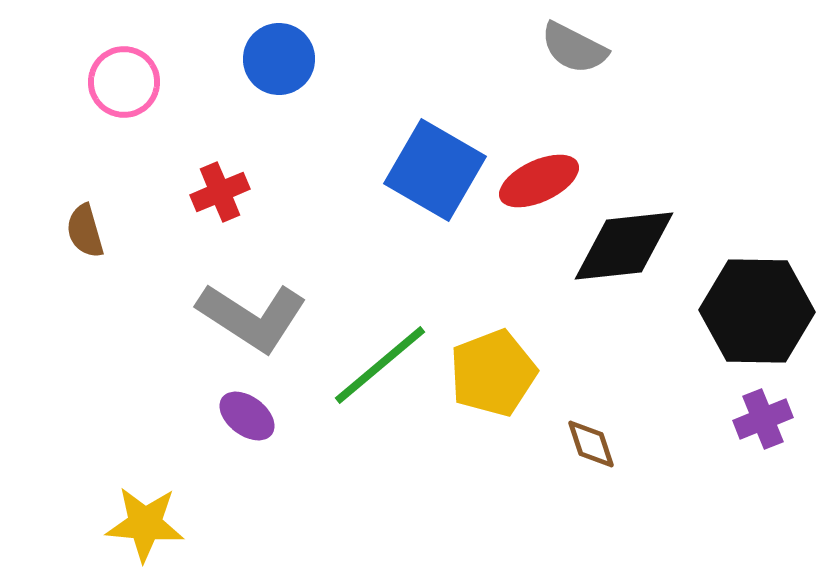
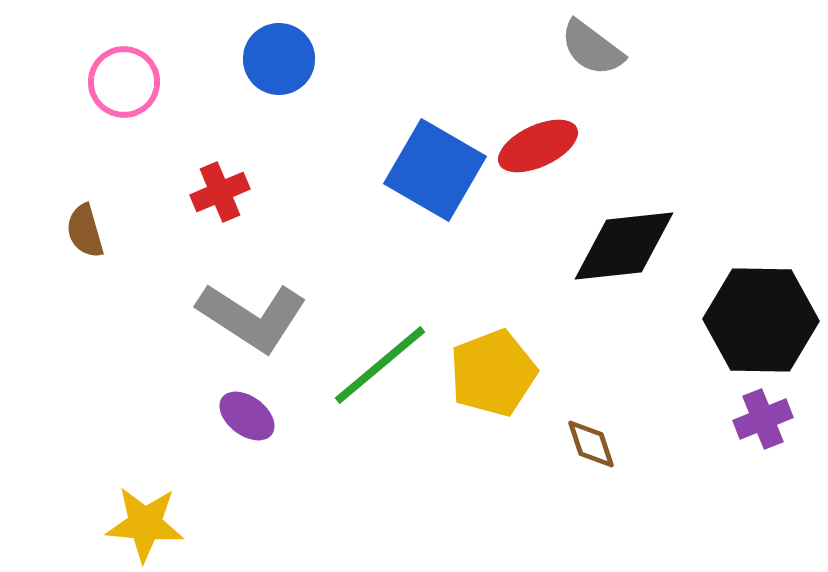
gray semicircle: moved 18 px right; rotated 10 degrees clockwise
red ellipse: moved 1 px left, 35 px up
black hexagon: moved 4 px right, 9 px down
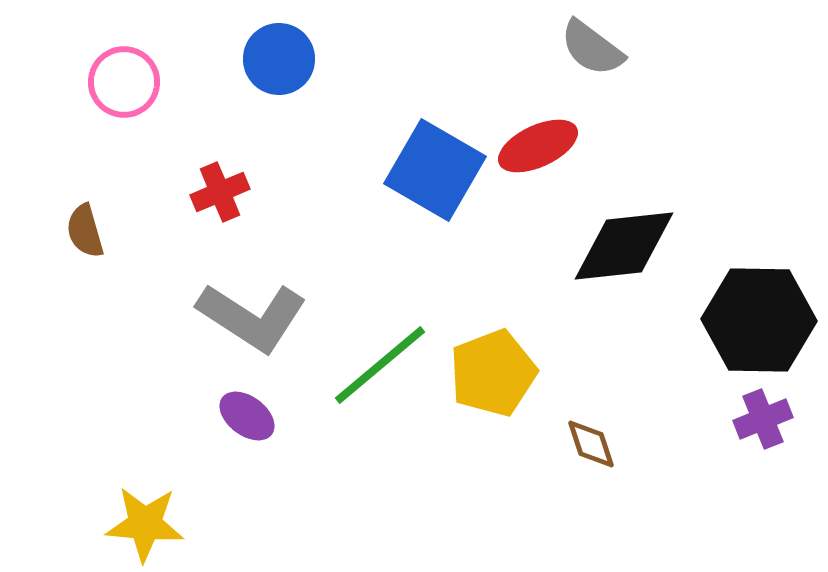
black hexagon: moved 2 px left
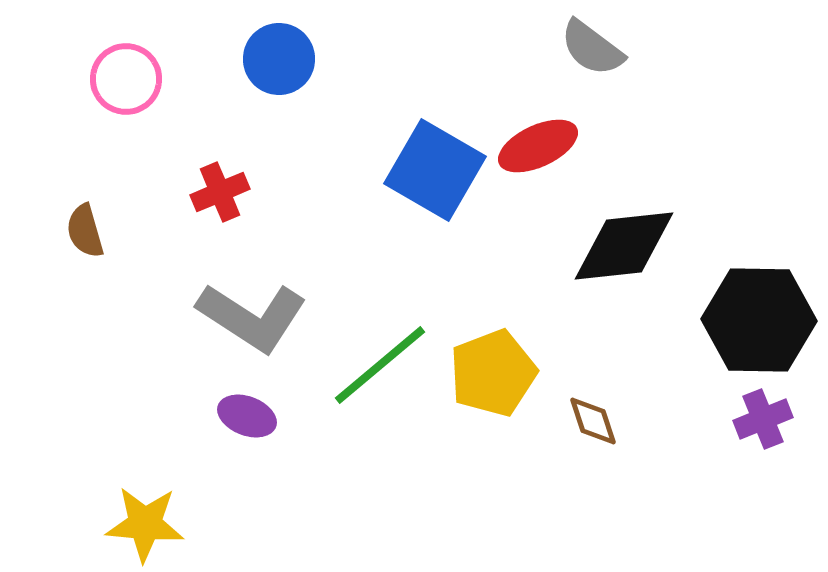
pink circle: moved 2 px right, 3 px up
purple ellipse: rotated 16 degrees counterclockwise
brown diamond: moved 2 px right, 23 px up
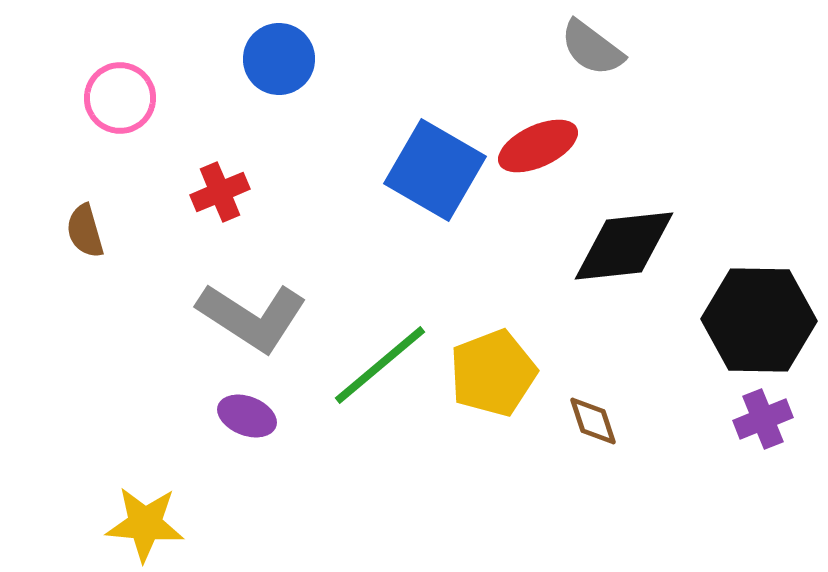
pink circle: moved 6 px left, 19 px down
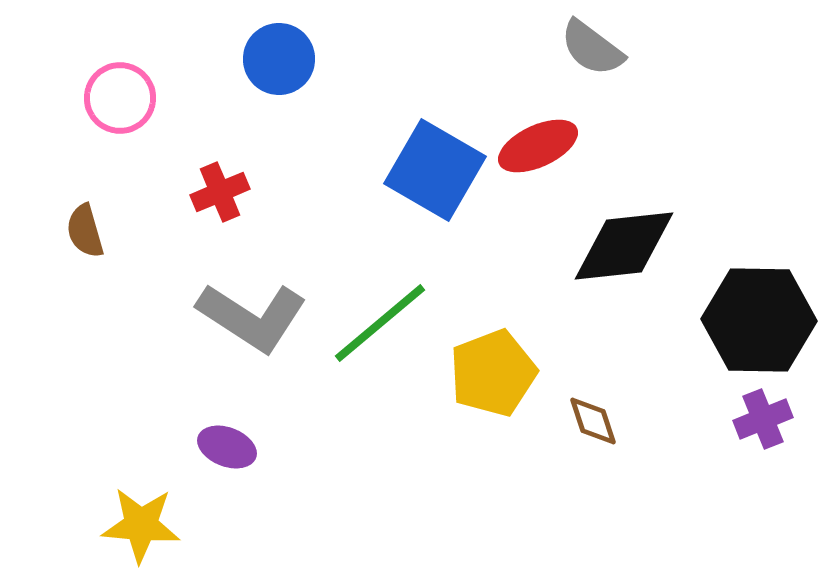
green line: moved 42 px up
purple ellipse: moved 20 px left, 31 px down
yellow star: moved 4 px left, 1 px down
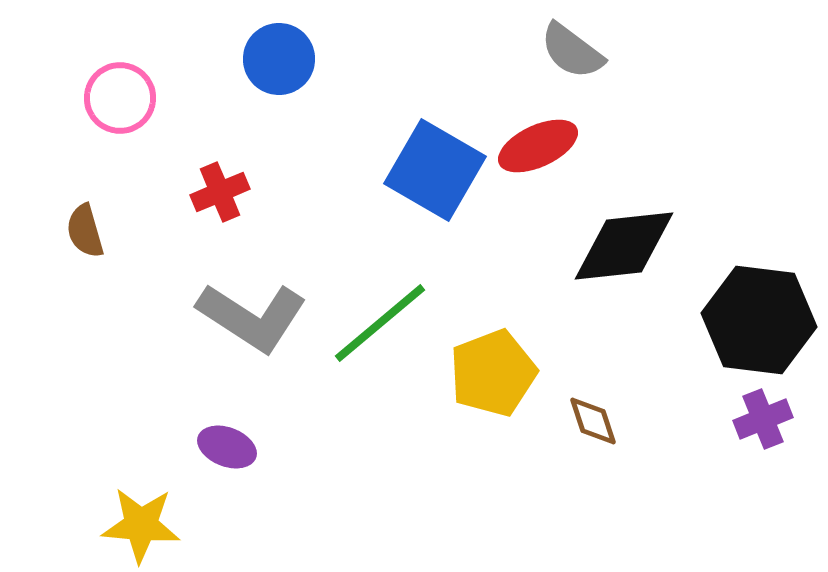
gray semicircle: moved 20 px left, 3 px down
black hexagon: rotated 6 degrees clockwise
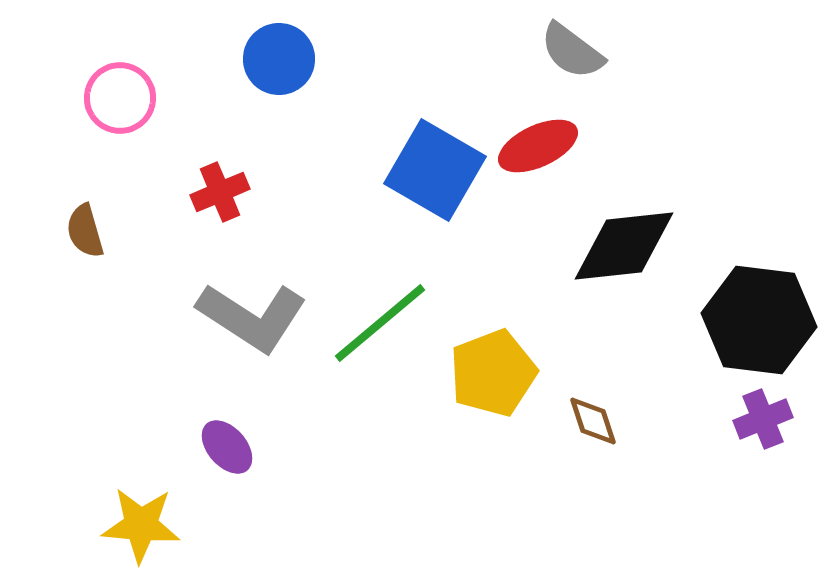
purple ellipse: rotated 28 degrees clockwise
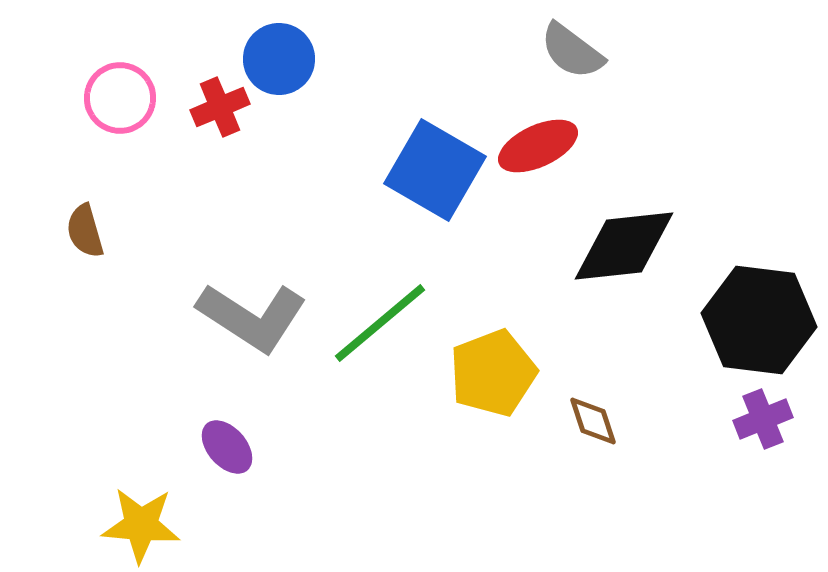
red cross: moved 85 px up
